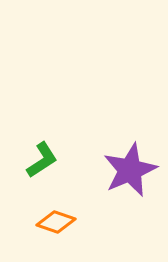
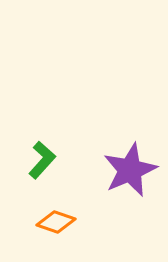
green L-shape: rotated 15 degrees counterclockwise
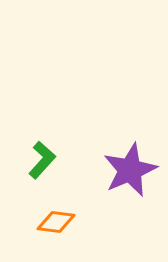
orange diamond: rotated 12 degrees counterclockwise
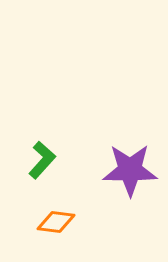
purple star: rotated 24 degrees clockwise
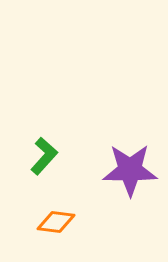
green L-shape: moved 2 px right, 4 px up
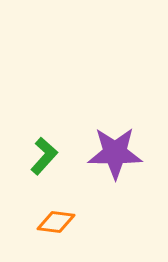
purple star: moved 15 px left, 17 px up
